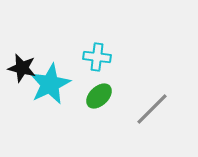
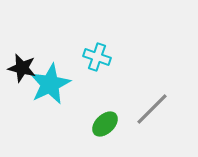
cyan cross: rotated 12 degrees clockwise
green ellipse: moved 6 px right, 28 px down
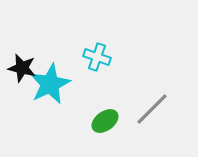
green ellipse: moved 3 px up; rotated 8 degrees clockwise
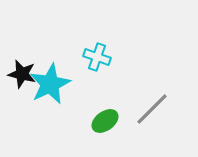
black star: moved 6 px down
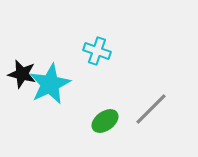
cyan cross: moved 6 px up
gray line: moved 1 px left
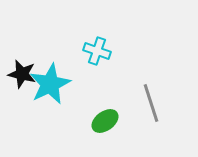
gray line: moved 6 px up; rotated 63 degrees counterclockwise
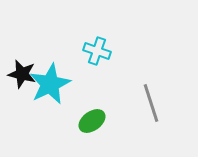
green ellipse: moved 13 px left
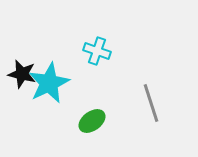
cyan star: moved 1 px left, 1 px up
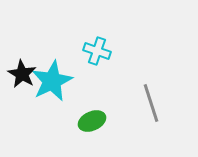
black star: rotated 16 degrees clockwise
cyan star: moved 3 px right, 2 px up
green ellipse: rotated 12 degrees clockwise
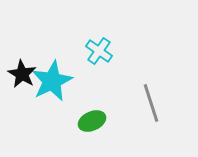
cyan cross: moved 2 px right; rotated 16 degrees clockwise
